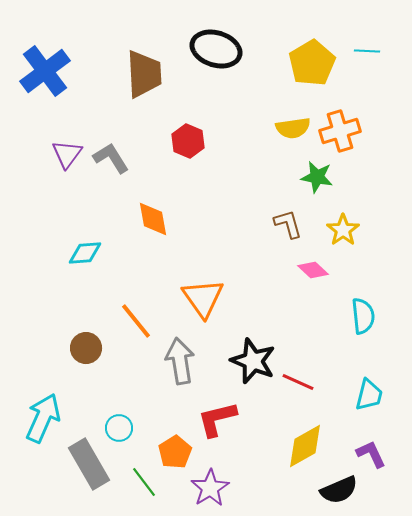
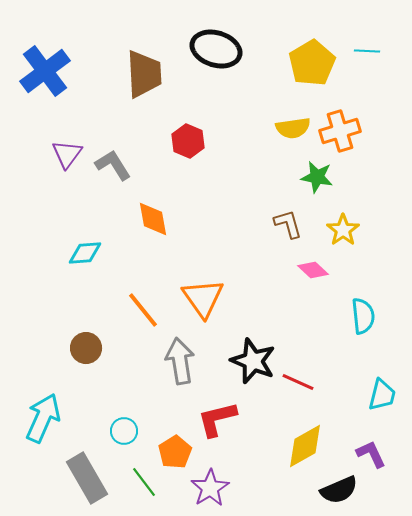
gray L-shape: moved 2 px right, 7 px down
orange line: moved 7 px right, 11 px up
cyan trapezoid: moved 13 px right
cyan circle: moved 5 px right, 3 px down
gray rectangle: moved 2 px left, 14 px down
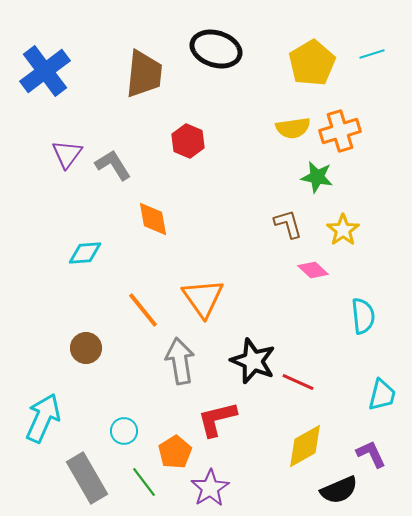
cyan line: moved 5 px right, 3 px down; rotated 20 degrees counterclockwise
brown trapezoid: rotated 9 degrees clockwise
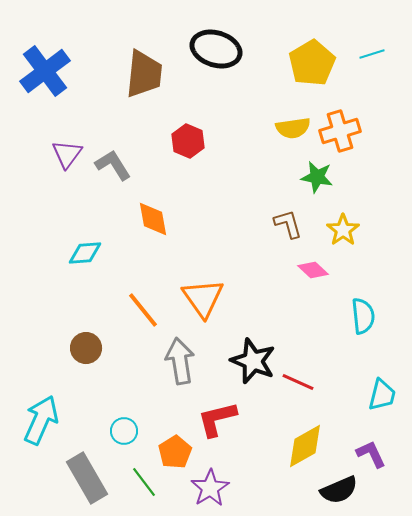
cyan arrow: moved 2 px left, 2 px down
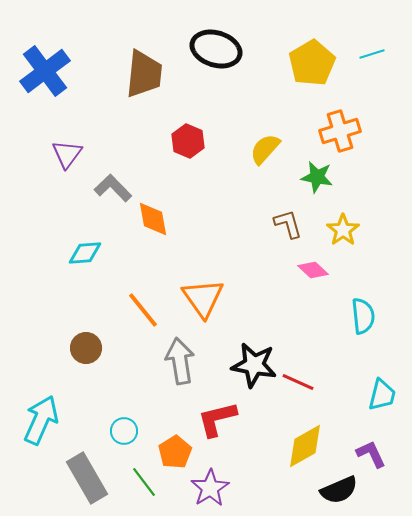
yellow semicircle: moved 28 px left, 21 px down; rotated 140 degrees clockwise
gray L-shape: moved 23 px down; rotated 12 degrees counterclockwise
black star: moved 1 px right, 4 px down; rotated 12 degrees counterclockwise
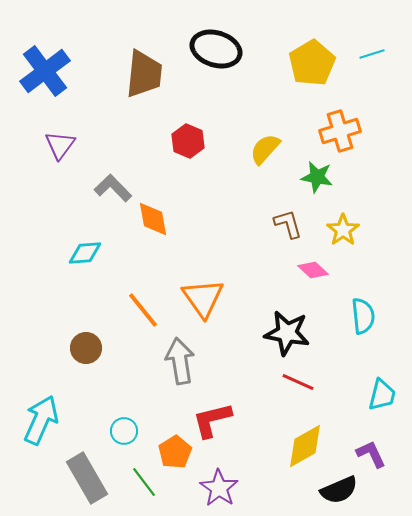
purple triangle: moved 7 px left, 9 px up
black star: moved 33 px right, 32 px up
red L-shape: moved 5 px left, 1 px down
purple star: moved 9 px right; rotated 6 degrees counterclockwise
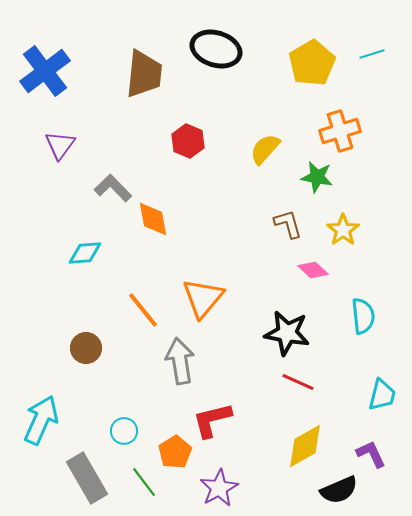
orange triangle: rotated 15 degrees clockwise
purple star: rotated 9 degrees clockwise
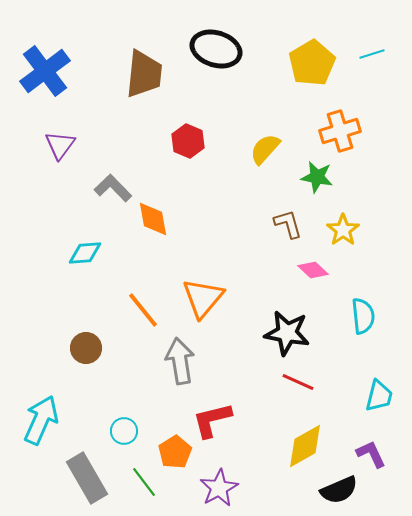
cyan trapezoid: moved 3 px left, 1 px down
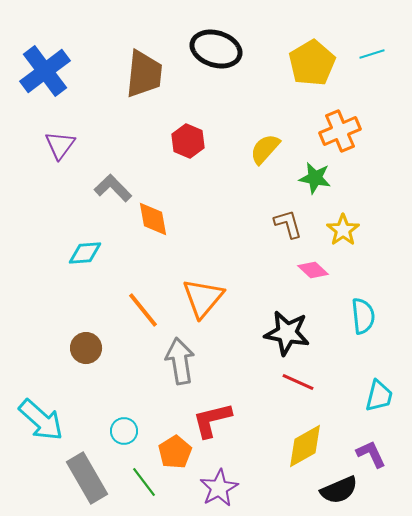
orange cross: rotated 6 degrees counterclockwise
green star: moved 2 px left, 1 px down
cyan arrow: rotated 108 degrees clockwise
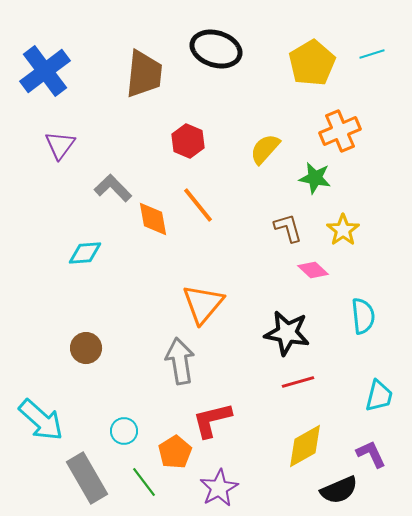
brown L-shape: moved 4 px down
orange triangle: moved 6 px down
orange line: moved 55 px right, 105 px up
red line: rotated 40 degrees counterclockwise
